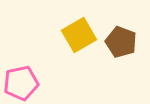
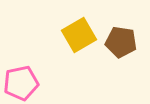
brown pentagon: rotated 12 degrees counterclockwise
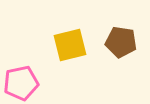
yellow square: moved 9 px left, 10 px down; rotated 16 degrees clockwise
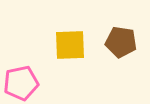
yellow square: rotated 12 degrees clockwise
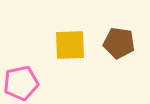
brown pentagon: moved 2 px left, 1 px down
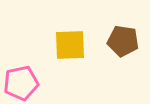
brown pentagon: moved 4 px right, 2 px up
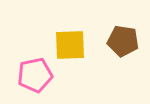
pink pentagon: moved 14 px right, 8 px up
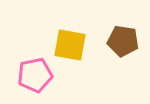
yellow square: rotated 12 degrees clockwise
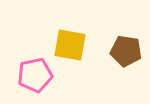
brown pentagon: moved 3 px right, 10 px down
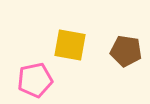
pink pentagon: moved 5 px down
